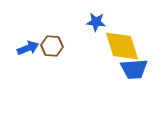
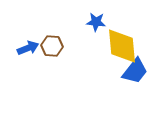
yellow diamond: rotated 12 degrees clockwise
blue trapezoid: moved 1 px right, 2 px down; rotated 48 degrees counterclockwise
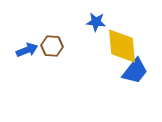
blue arrow: moved 1 px left, 2 px down
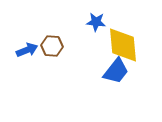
yellow diamond: moved 1 px right, 1 px up
blue trapezoid: moved 19 px left
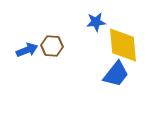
blue star: rotated 12 degrees counterclockwise
blue trapezoid: moved 3 px down
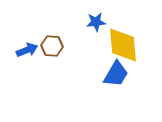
blue trapezoid: rotated 8 degrees counterclockwise
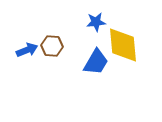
blue trapezoid: moved 20 px left, 12 px up
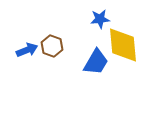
blue star: moved 4 px right, 3 px up
brown hexagon: rotated 15 degrees clockwise
